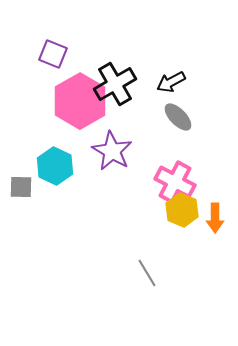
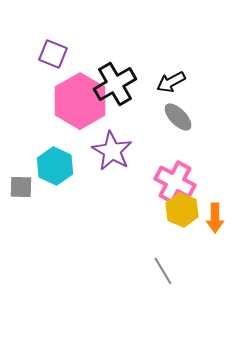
gray line: moved 16 px right, 2 px up
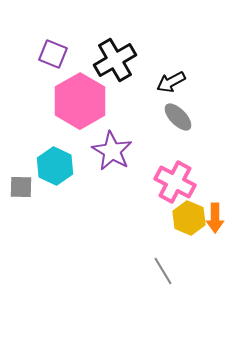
black cross: moved 24 px up
yellow hexagon: moved 7 px right, 8 px down
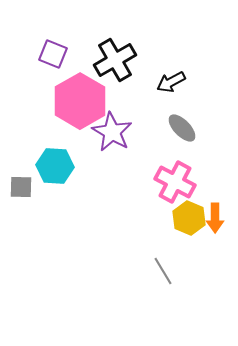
gray ellipse: moved 4 px right, 11 px down
purple star: moved 19 px up
cyan hexagon: rotated 21 degrees counterclockwise
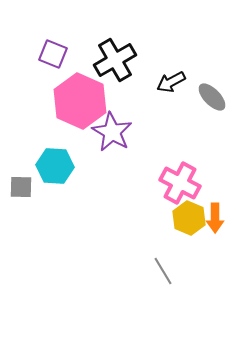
pink hexagon: rotated 6 degrees counterclockwise
gray ellipse: moved 30 px right, 31 px up
pink cross: moved 5 px right, 1 px down
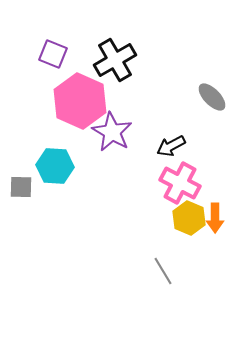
black arrow: moved 64 px down
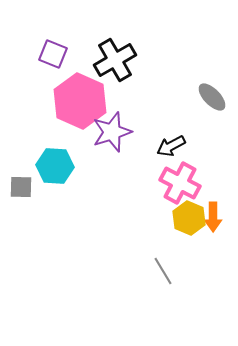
purple star: rotated 24 degrees clockwise
orange arrow: moved 2 px left, 1 px up
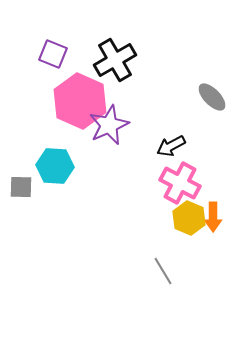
purple star: moved 3 px left, 7 px up; rotated 6 degrees counterclockwise
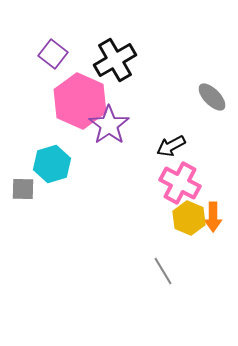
purple square: rotated 16 degrees clockwise
purple star: rotated 12 degrees counterclockwise
cyan hexagon: moved 3 px left, 2 px up; rotated 21 degrees counterclockwise
gray square: moved 2 px right, 2 px down
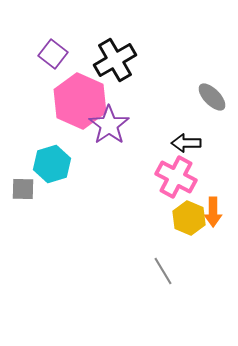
black arrow: moved 15 px right, 3 px up; rotated 28 degrees clockwise
pink cross: moved 4 px left, 6 px up
orange arrow: moved 5 px up
